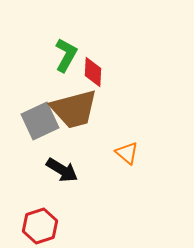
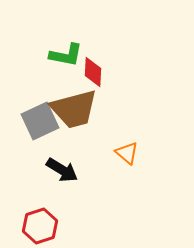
green L-shape: rotated 72 degrees clockwise
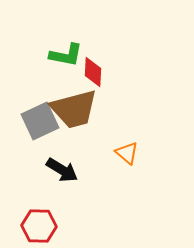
red hexagon: moved 1 px left; rotated 20 degrees clockwise
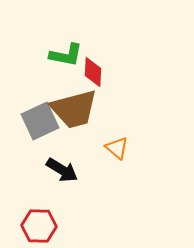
orange triangle: moved 10 px left, 5 px up
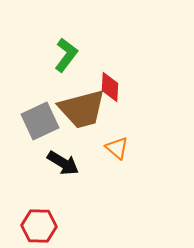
green L-shape: rotated 64 degrees counterclockwise
red diamond: moved 17 px right, 15 px down
brown trapezoid: moved 8 px right
black arrow: moved 1 px right, 7 px up
